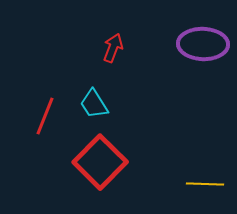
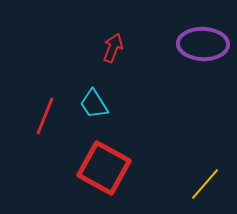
red square: moved 4 px right, 6 px down; rotated 16 degrees counterclockwise
yellow line: rotated 51 degrees counterclockwise
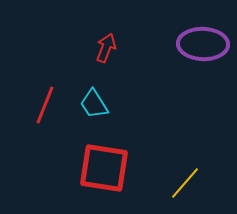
red arrow: moved 7 px left
red line: moved 11 px up
red square: rotated 20 degrees counterclockwise
yellow line: moved 20 px left, 1 px up
